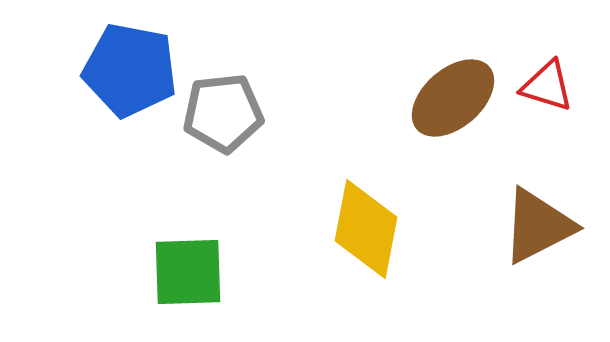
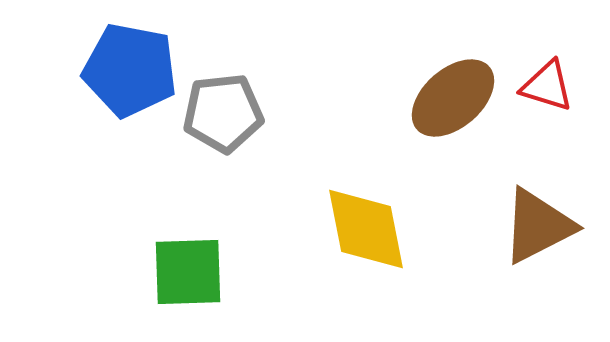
yellow diamond: rotated 22 degrees counterclockwise
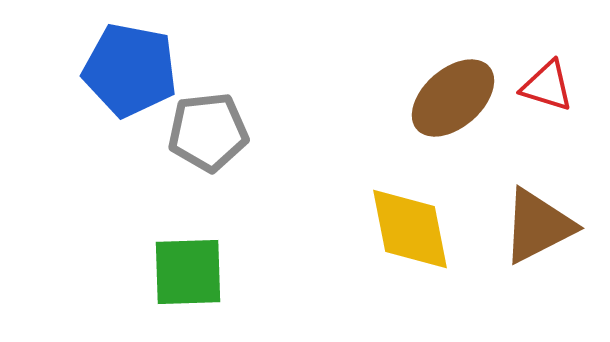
gray pentagon: moved 15 px left, 19 px down
yellow diamond: moved 44 px right
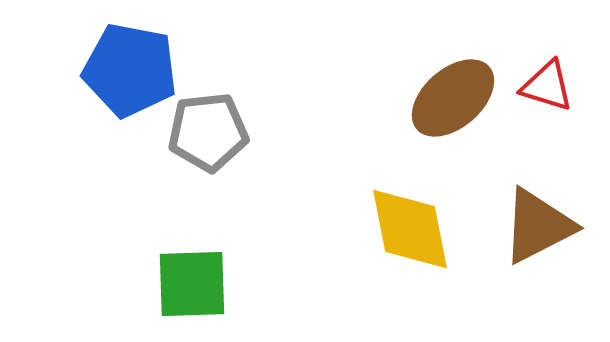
green square: moved 4 px right, 12 px down
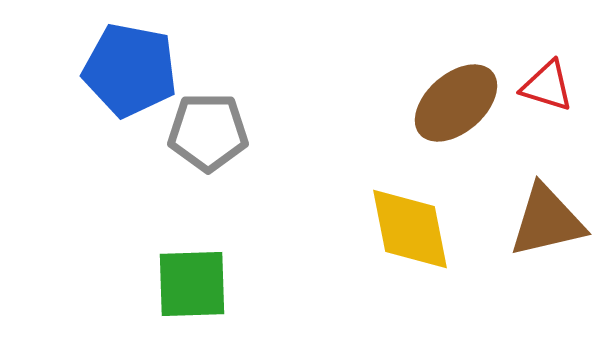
brown ellipse: moved 3 px right, 5 px down
gray pentagon: rotated 6 degrees clockwise
brown triangle: moved 9 px right, 5 px up; rotated 14 degrees clockwise
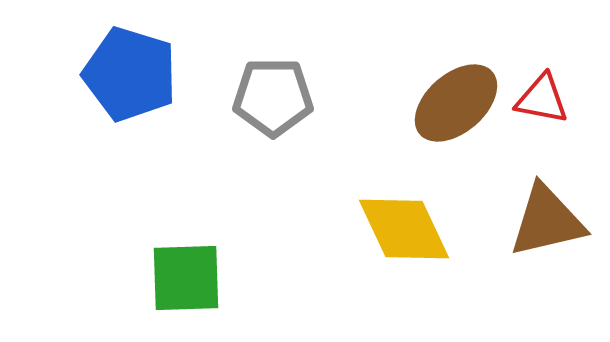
blue pentagon: moved 4 px down; rotated 6 degrees clockwise
red triangle: moved 5 px left, 13 px down; rotated 6 degrees counterclockwise
gray pentagon: moved 65 px right, 35 px up
yellow diamond: moved 6 px left; rotated 14 degrees counterclockwise
green square: moved 6 px left, 6 px up
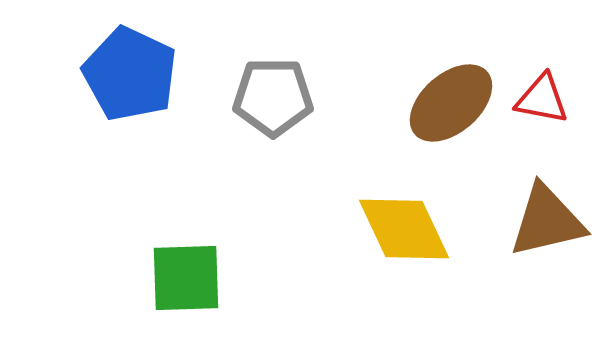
blue pentagon: rotated 8 degrees clockwise
brown ellipse: moved 5 px left
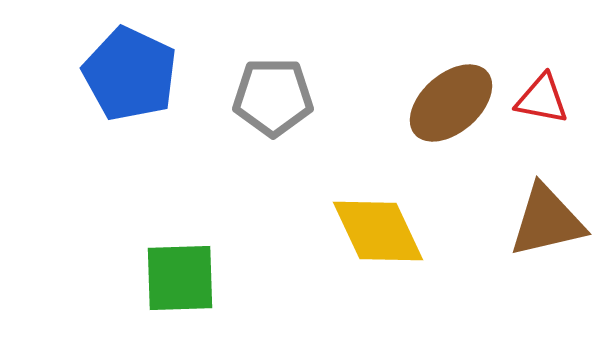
yellow diamond: moved 26 px left, 2 px down
green square: moved 6 px left
